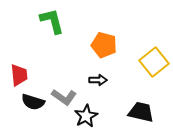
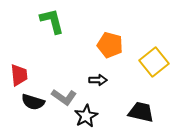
orange pentagon: moved 6 px right
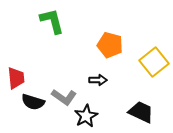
red trapezoid: moved 3 px left, 3 px down
black trapezoid: rotated 12 degrees clockwise
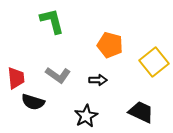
gray L-shape: moved 6 px left, 22 px up
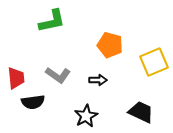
green L-shape: rotated 92 degrees clockwise
yellow square: rotated 16 degrees clockwise
black semicircle: rotated 25 degrees counterclockwise
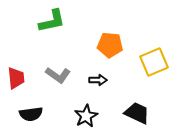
orange pentagon: rotated 10 degrees counterclockwise
black semicircle: moved 2 px left, 12 px down
black trapezoid: moved 4 px left, 1 px down
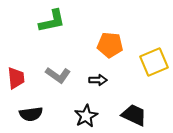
black trapezoid: moved 3 px left, 2 px down
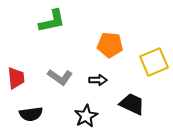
gray L-shape: moved 2 px right, 2 px down
black trapezoid: moved 2 px left, 11 px up
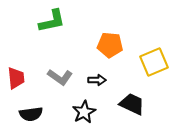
black arrow: moved 1 px left
black star: moved 2 px left, 4 px up
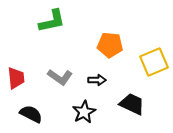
black semicircle: rotated 145 degrees counterclockwise
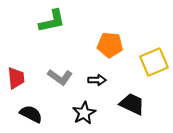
black star: moved 1 px down
